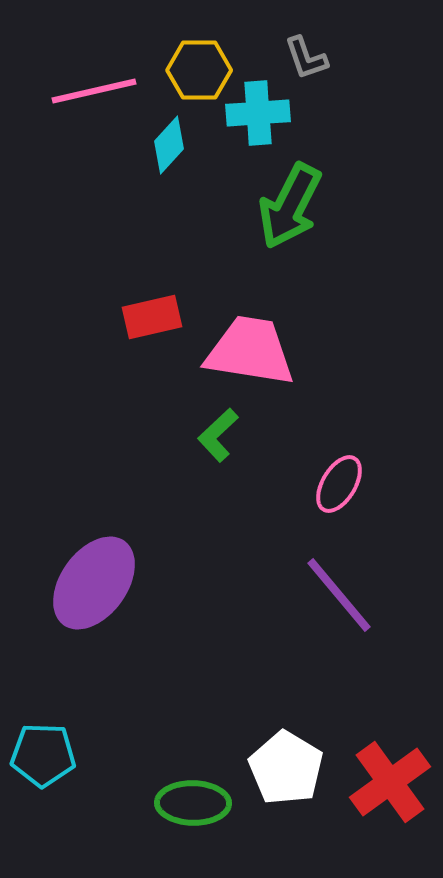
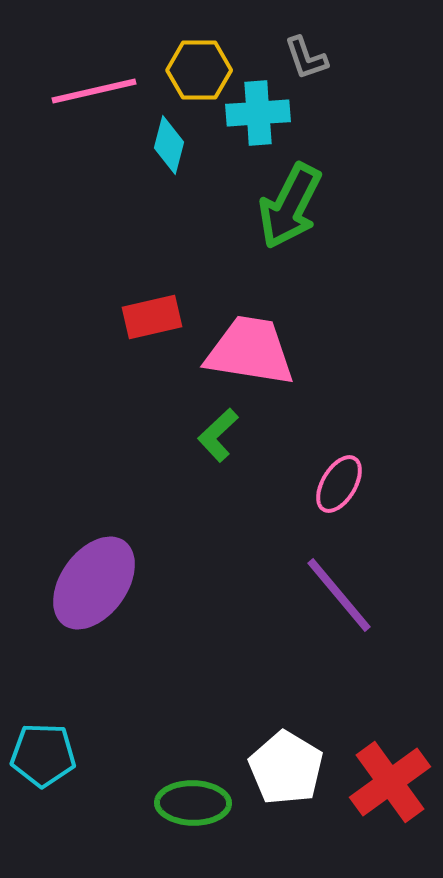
cyan diamond: rotated 28 degrees counterclockwise
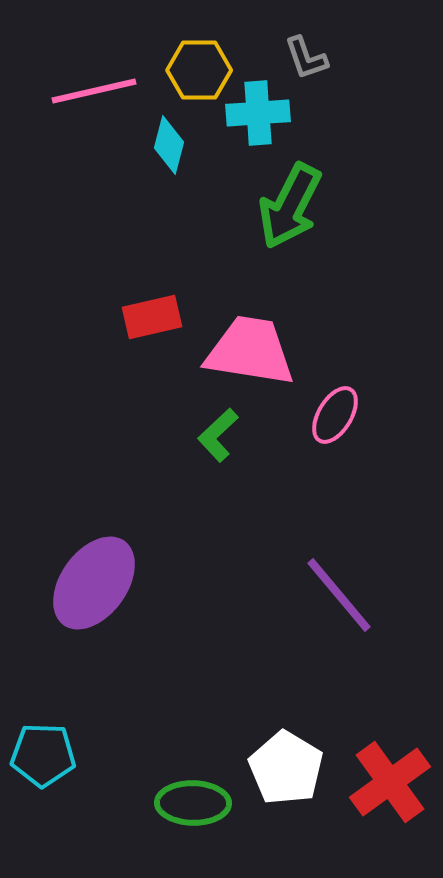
pink ellipse: moved 4 px left, 69 px up
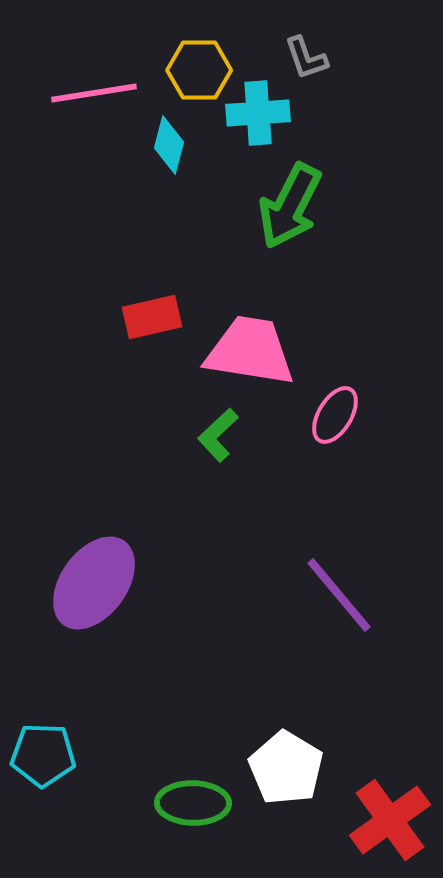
pink line: moved 2 px down; rotated 4 degrees clockwise
red cross: moved 38 px down
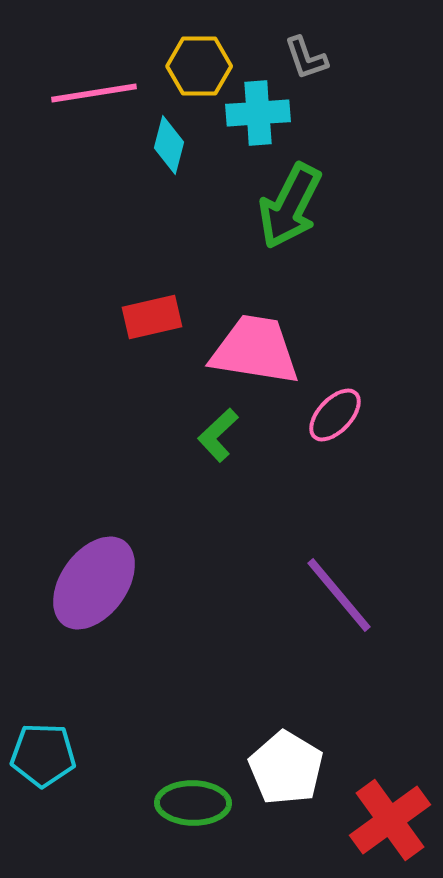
yellow hexagon: moved 4 px up
pink trapezoid: moved 5 px right, 1 px up
pink ellipse: rotated 12 degrees clockwise
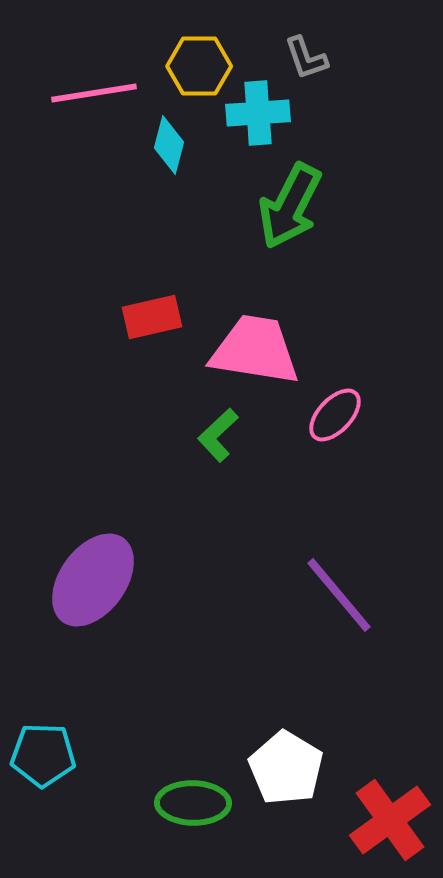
purple ellipse: moved 1 px left, 3 px up
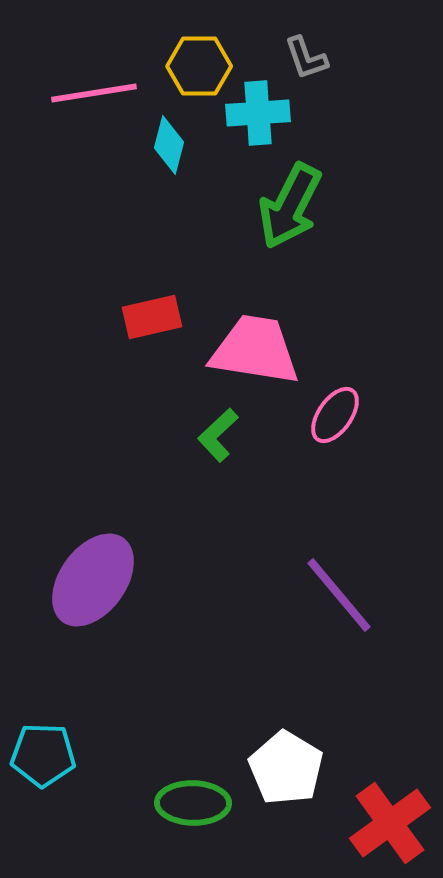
pink ellipse: rotated 8 degrees counterclockwise
red cross: moved 3 px down
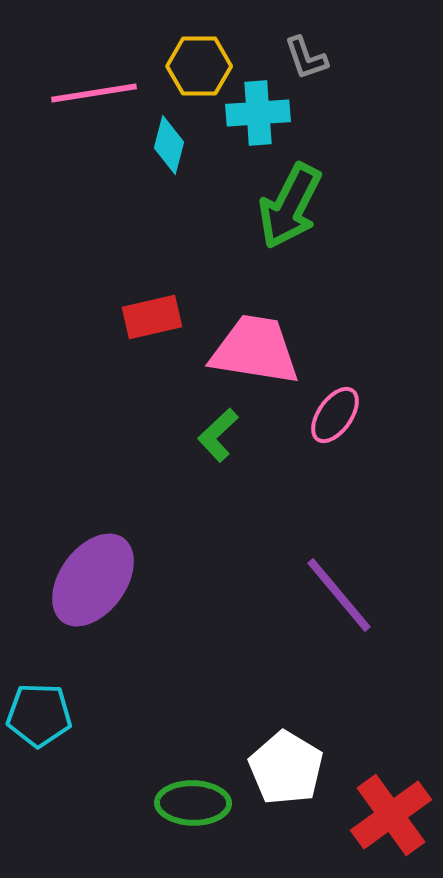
cyan pentagon: moved 4 px left, 40 px up
red cross: moved 1 px right, 8 px up
